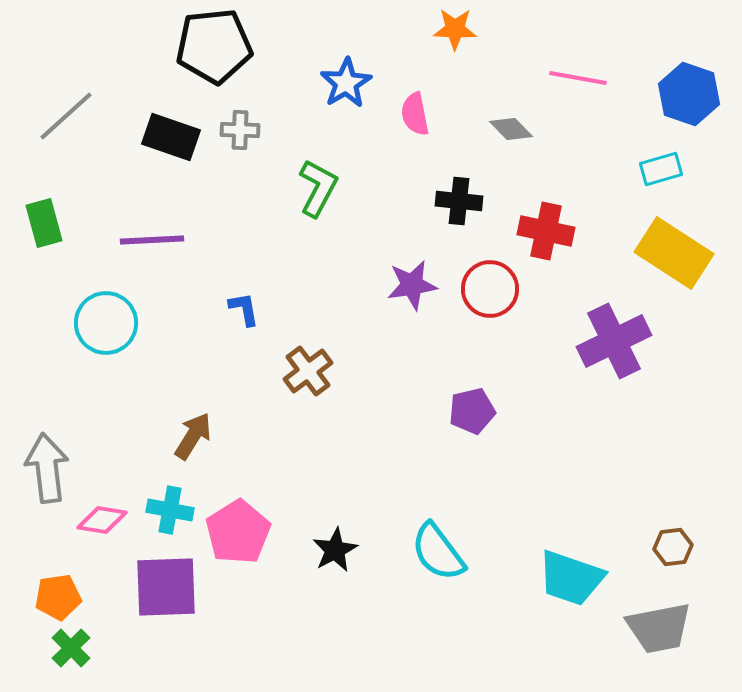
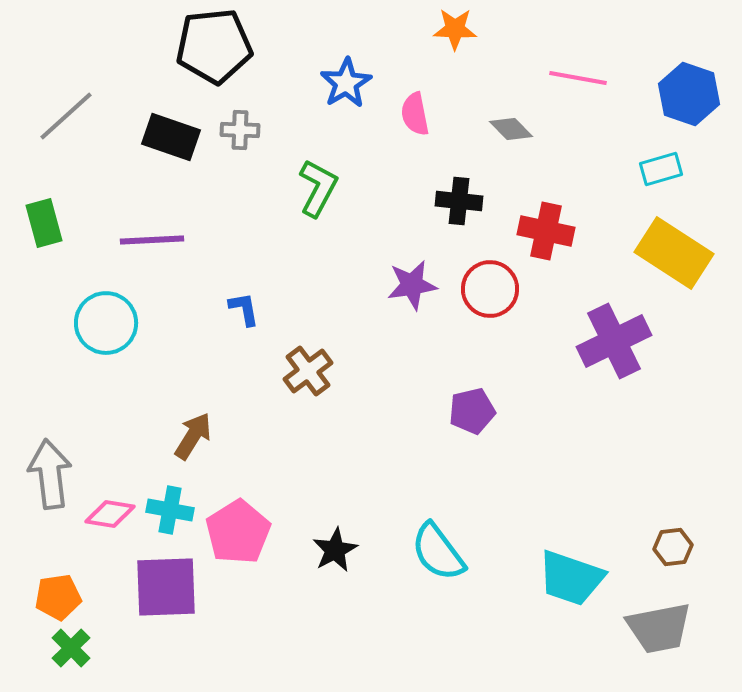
gray arrow: moved 3 px right, 6 px down
pink diamond: moved 8 px right, 6 px up
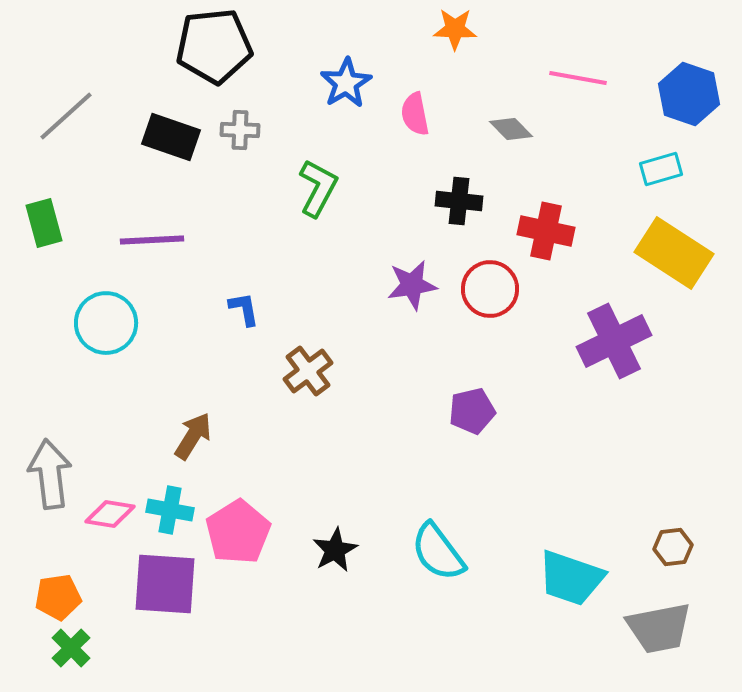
purple square: moved 1 px left, 3 px up; rotated 6 degrees clockwise
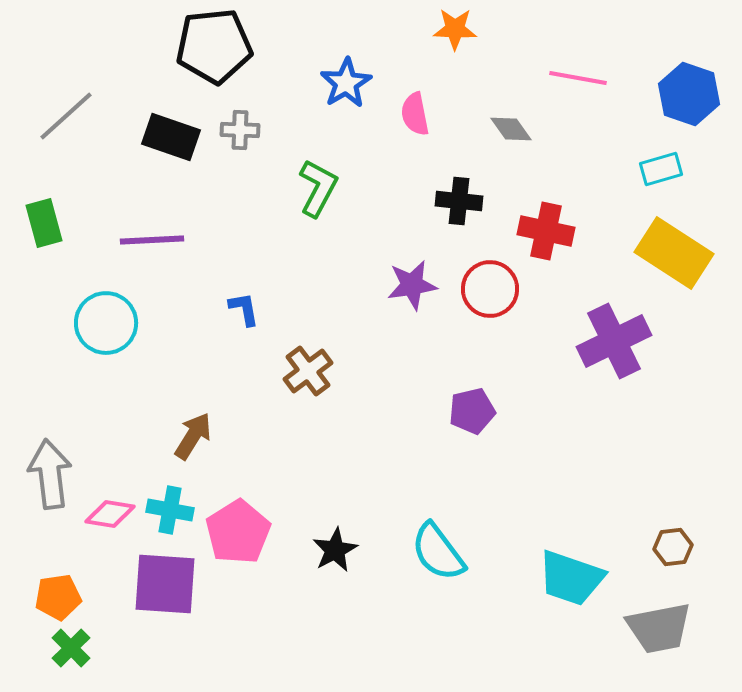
gray diamond: rotated 9 degrees clockwise
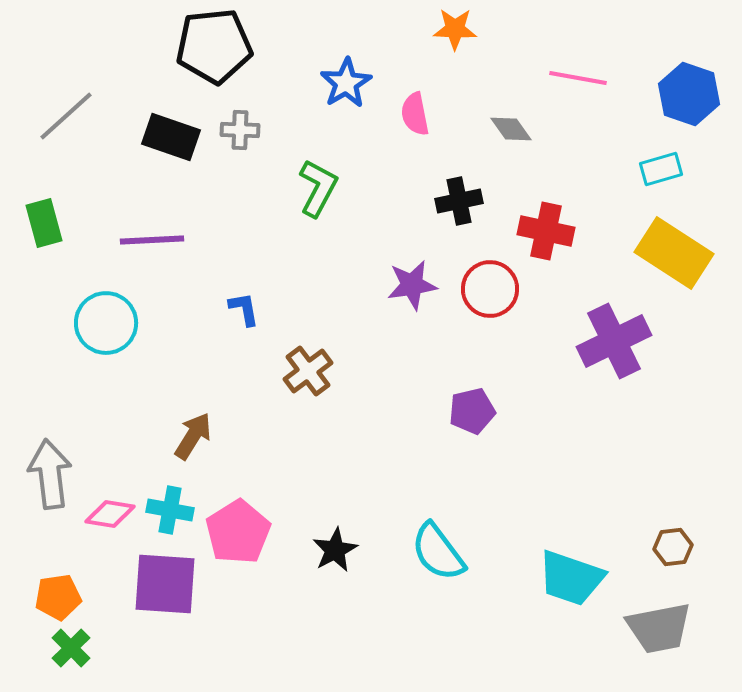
black cross: rotated 18 degrees counterclockwise
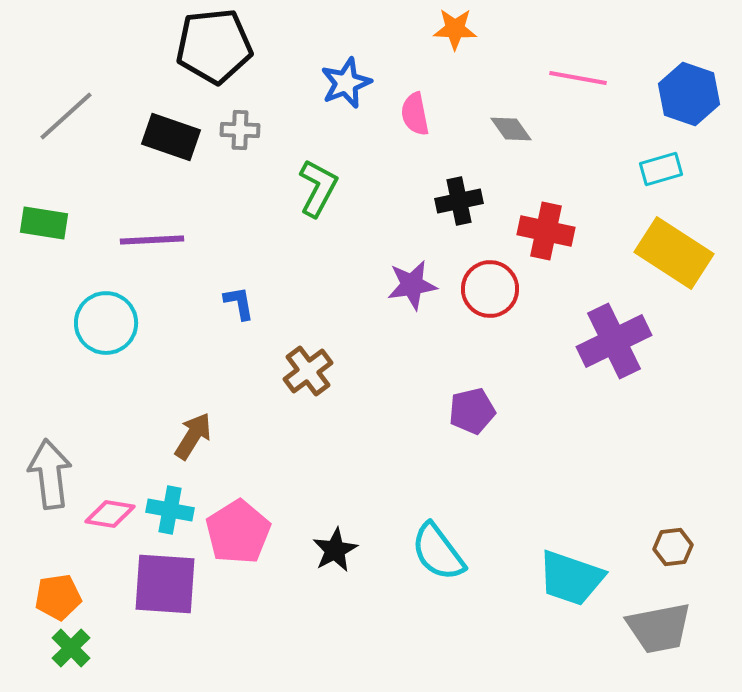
blue star: rotated 9 degrees clockwise
green rectangle: rotated 66 degrees counterclockwise
blue L-shape: moved 5 px left, 6 px up
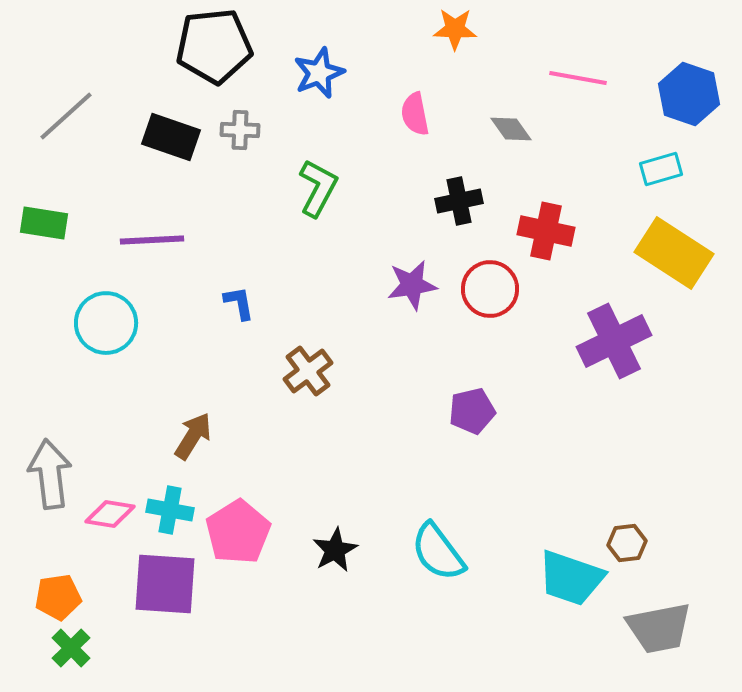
blue star: moved 27 px left, 10 px up
brown hexagon: moved 46 px left, 4 px up
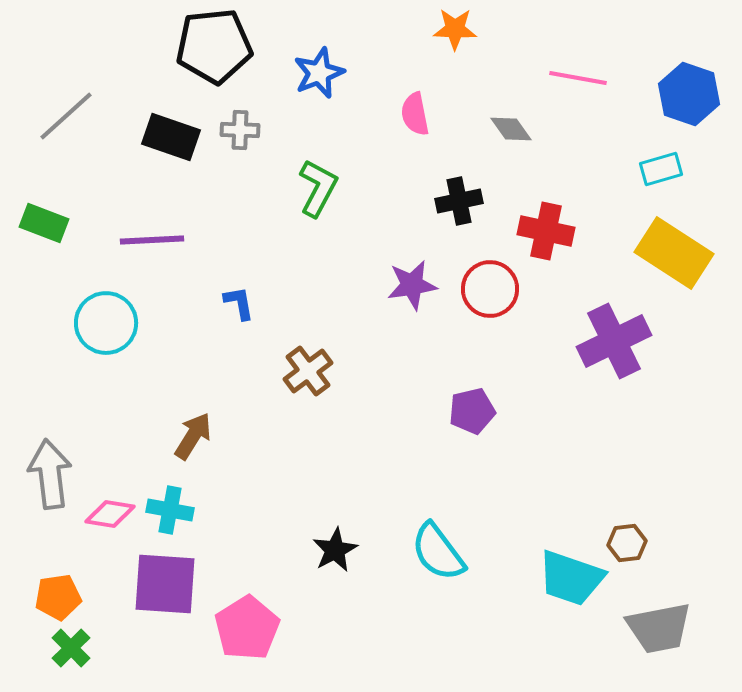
green rectangle: rotated 12 degrees clockwise
pink pentagon: moved 9 px right, 96 px down
